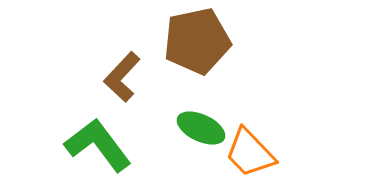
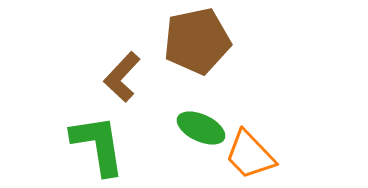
green L-shape: rotated 28 degrees clockwise
orange trapezoid: moved 2 px down
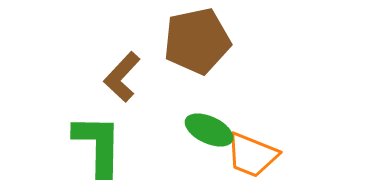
green ellipse: moved 8 px right, 2 px down
green L-shape: rotated 10 degrees clockwise
orange trapezoid: moved 2 px right; rotated 24 degrees counterclockwise
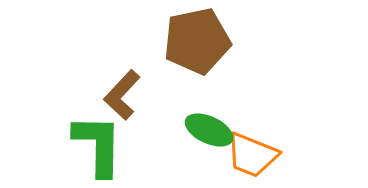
brown L-shape: moved 18 px down
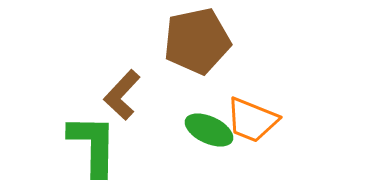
green L-shape: moved 5 px left
orange trapezoid: moved 35 px up
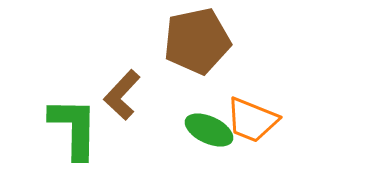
green L-shape: moved 19 px left, 17 px up
